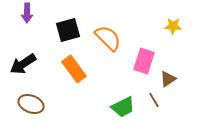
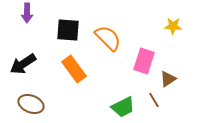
black square: rotated 20 degrees clockwise
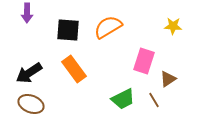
orange semicircle: moved 11 px up; rotated 76 degrees counterclockwise
black arrow: moved 6 px right, 9 px down
green trapezoid: moved 8 px up
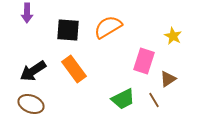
yellow star: moved 10 px down; rotated 24 degrees clockwise
black arrow: moved 4 px right, 2 px up
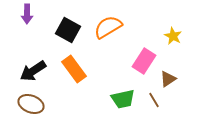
purple arrow: moved 1 px down
black square: rotated 25 degrees clockwise
pink rectangle: rotated 15 degrees clockwise
green trapezoid: rotated 15 degrees clockwise
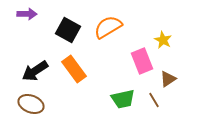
purple arrow: rotated 90 degrees counterclockwise
yellow star: moved 10 px left, 4 px down
pink rectangle: moved 2 px left; rotated 55 degrees counterclockwise
black arrow: moved 2 px right
